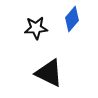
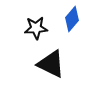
black triangle: moved 2 px right, 9 px up
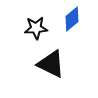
blue diamond: rotated 10 degrees clockwise
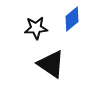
black triangle: rotated 8 degrees clockwise
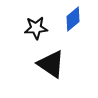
blue diamond: moved 1 px right
